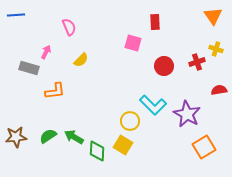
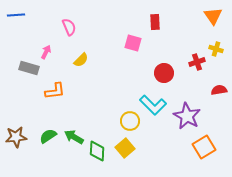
red circle: moved 7 px down
purple star: moved 2 px down
yellow square: moved 2 px right, 3 px down; rotated 18 degrees clockwise
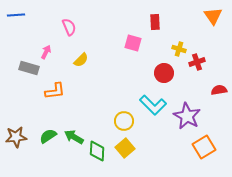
yellow cross: moved 37 px left
yellow circle: moved 6 px left
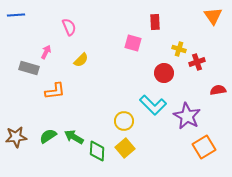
red semicircle: moved 1 px left
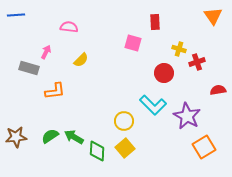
pink semicircle: rotated 60 degrees counterclockwise
green semicircle: moved 2 px right
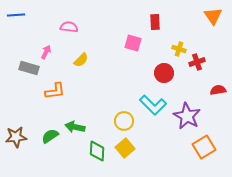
green arrow: moved 1 px right, 10 px up; rotated 18 degrees counterclockwise
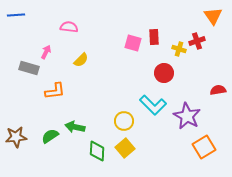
red rectangle: moved 1 px left, 15 px down
red cross: moved 21 px up
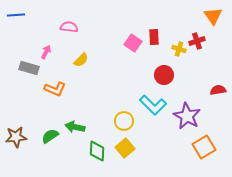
pink square: rotated 18 degrees clockwise
red circle: moved 2 px down
orange L-shape: moved 2 px up; rotated 30 degrees clockwise
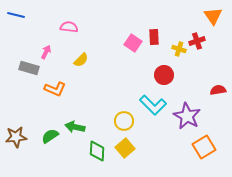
blue line: rotated 18 degrees clockwise
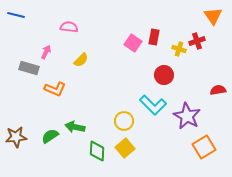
red rectangle: rotated 14 degrees clockwise
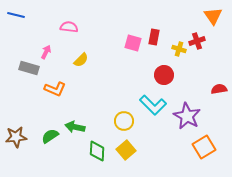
pink square: rotated 18 degrees counterclockwise
red semicircle: moved 1 px right, 1 px up
yellow square: moved 1 px right, 2 px down
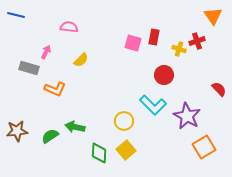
red semicircle: rotated 56 degrees clockwise
brown star: moved 1 px right, 6 px up
green diamond: moved 2 px right, 2 px down
